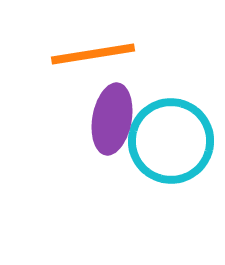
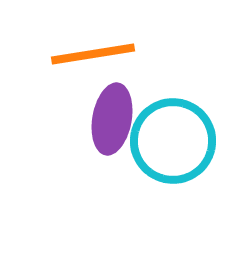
cyan circle: moved 2 px right
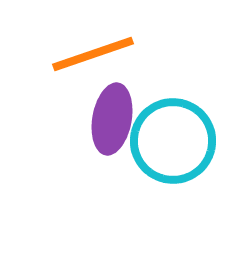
orange line: rotated 10 degrees counterclockwise
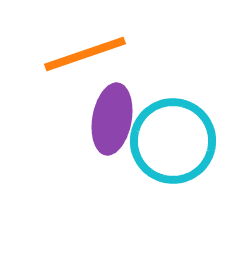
orange line: moved 8 px left
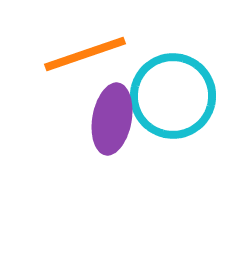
cyan circle: moved 45 px up
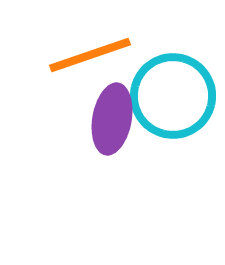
orange line: moved 5 px right, 1 px down
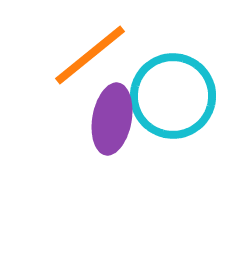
orange line: rotated 20 degrees counterclockwise
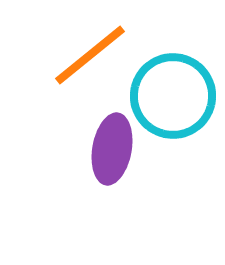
purple ellipse: moved 30 px down
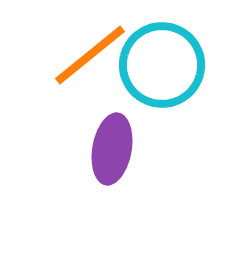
cyan circle: moved 11 px left, 31 px up
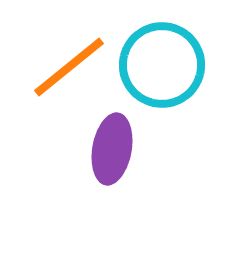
orange line: moved 21 px left, 12 px down
